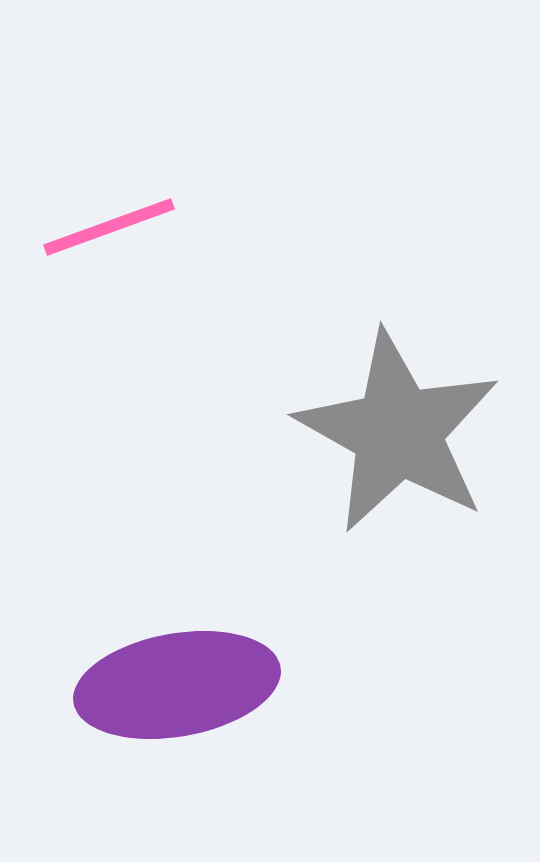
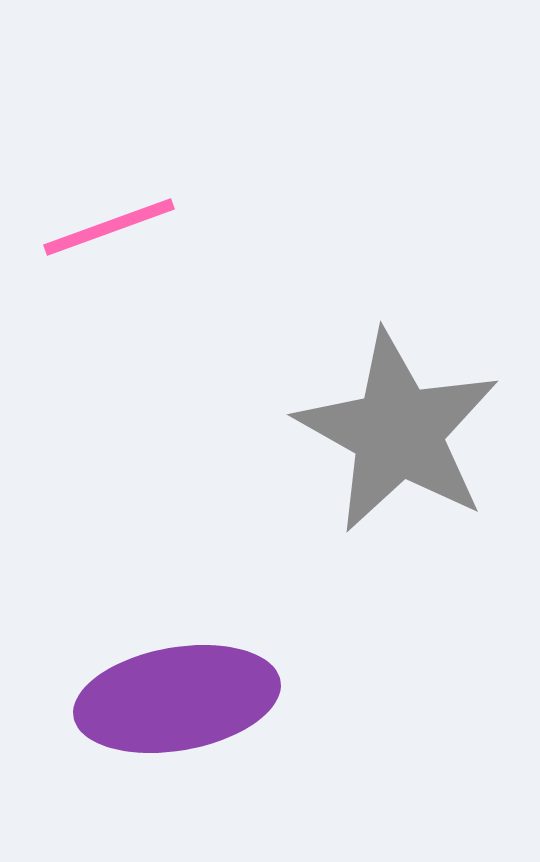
purple ellipse: moved 14 px down
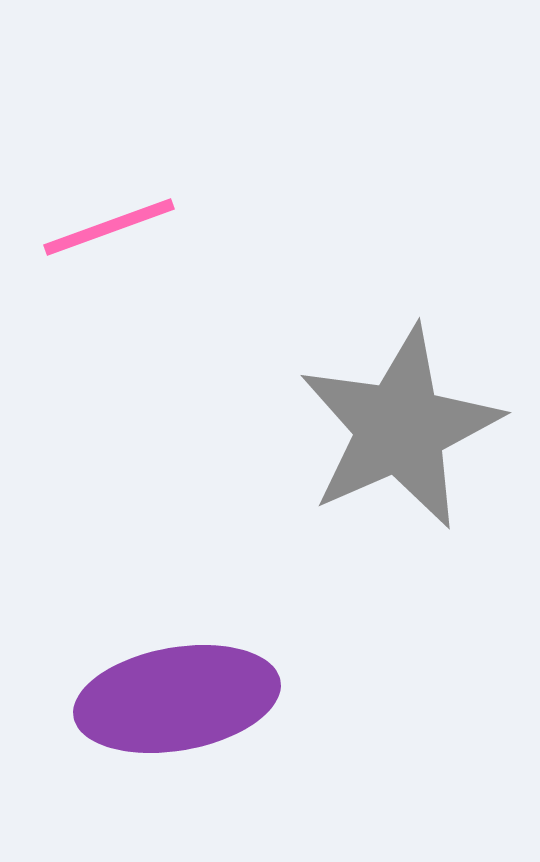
gray star: moved 2 px right, 4 px up; rotated 19 degrees clockwise
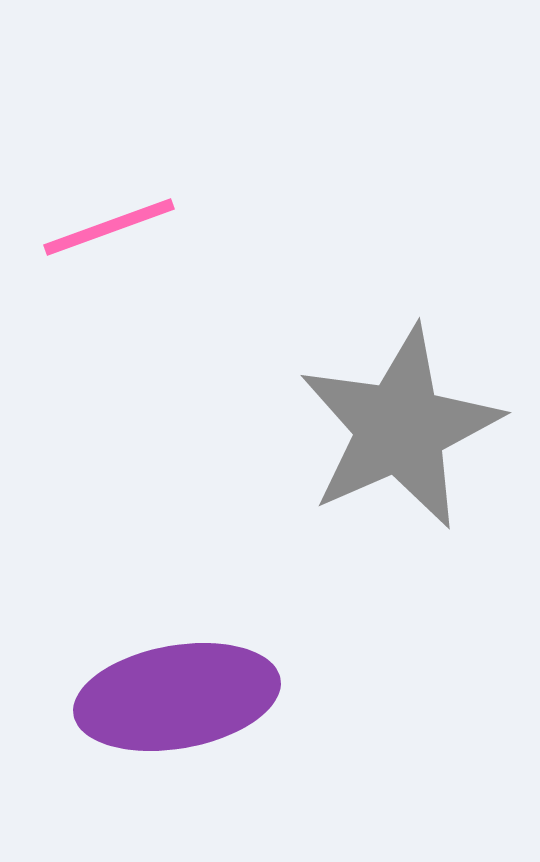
purple ellipse: moved 2 px up
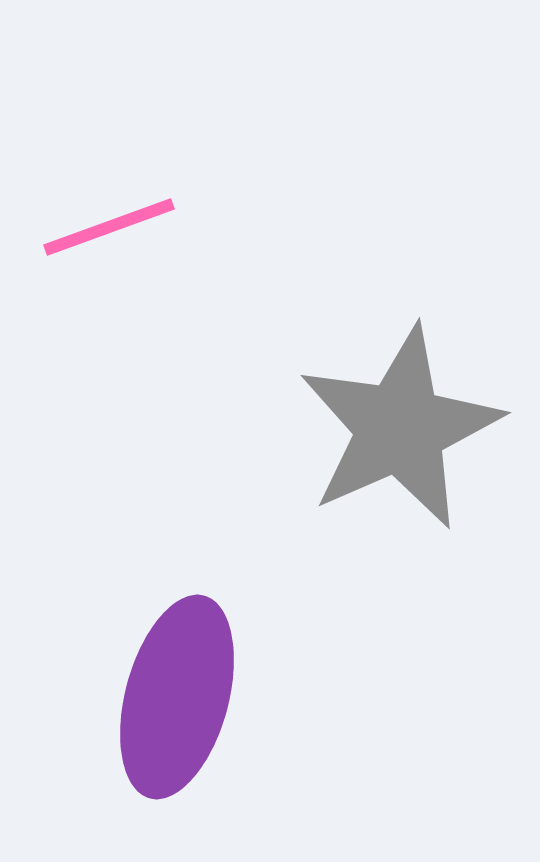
purple ellipse: rotated 65 degrees counterclockwise
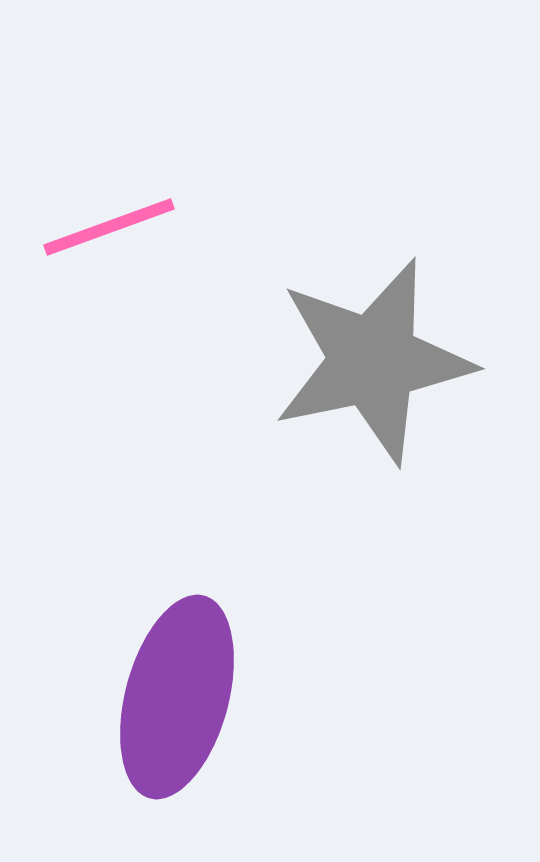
gray star: moved 27 px left, 67 px up; rotated 12 degrees clockwise
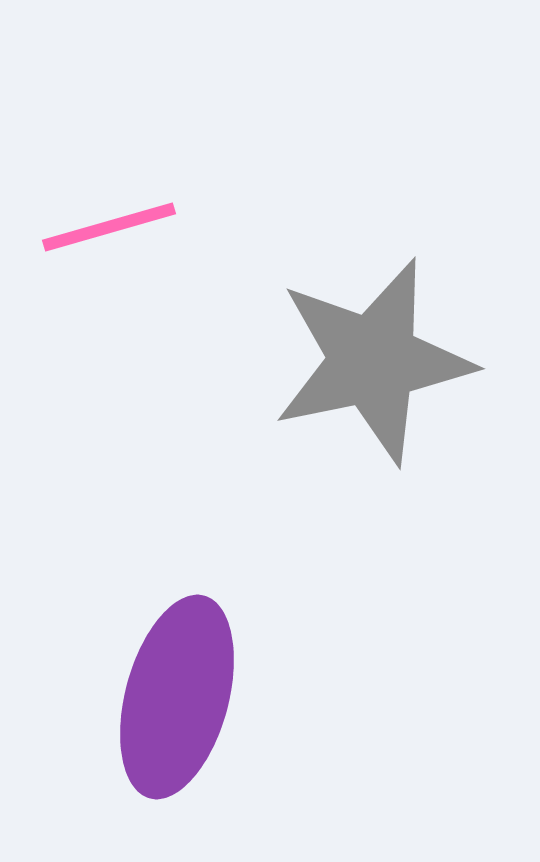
pink line: rotated 4 degrees clockwise
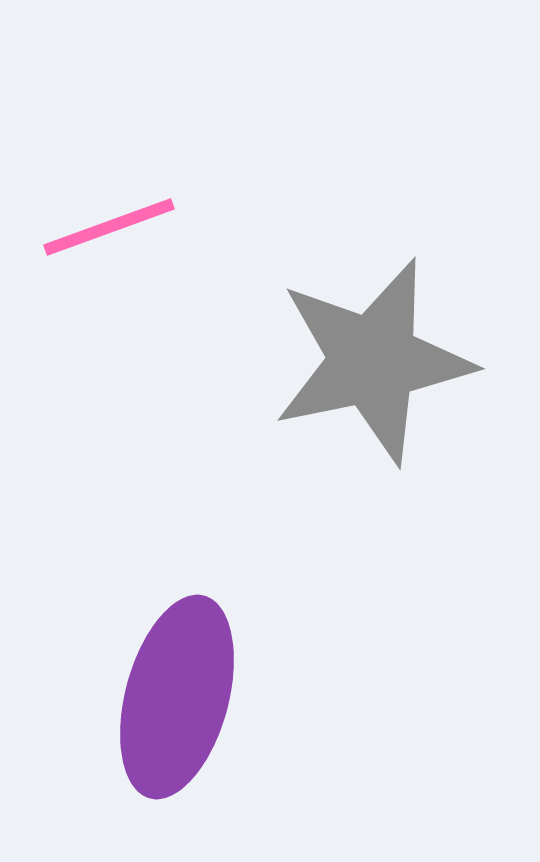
pink line: rotated 4 degrees counterclockwise
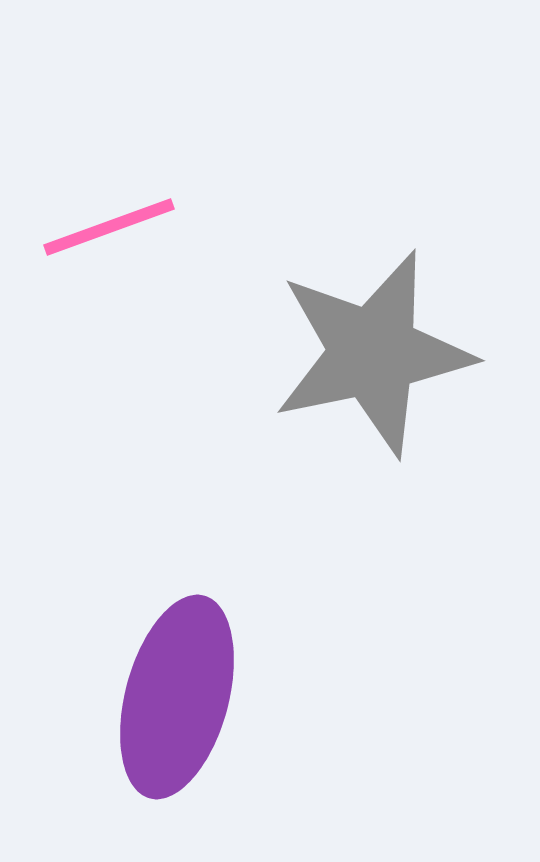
gray star: moved 8 px up
